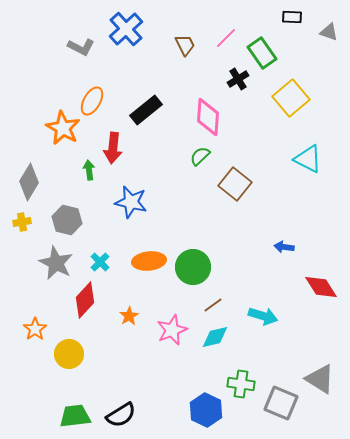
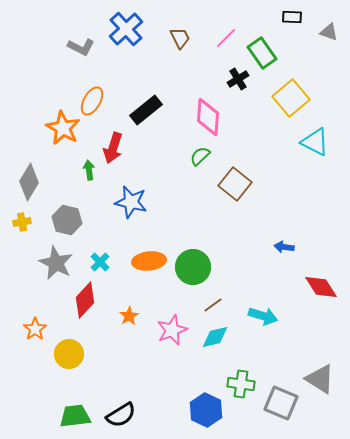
brown trapezoid at (185, 45): moved 5 px left, 7 px up
red arrow at (113, 148): rotated 12 degrees clockwise
cyan triangle at (308, 159): moved 7 px right, 17 px up
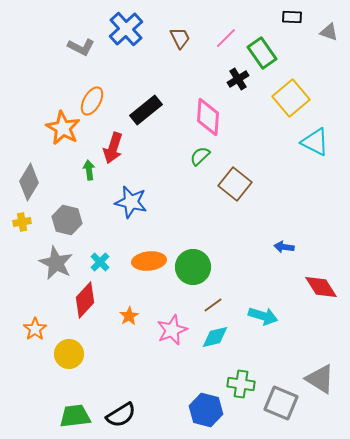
blue hexagon at (206, 410): rotated 12 degrees counterclockwise
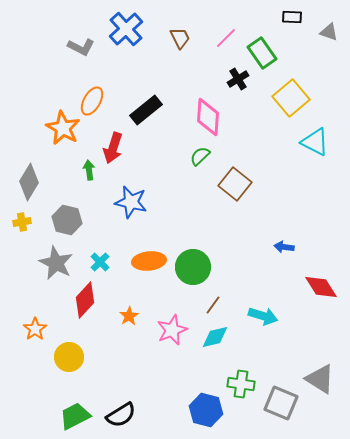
brown line at (213, 305): rotated 18 degrees counterclockwise
yellow circle at (69, 354): moved 3 px down
green trapezoid at (75, 416): rotated 20 degrees counterclockwise
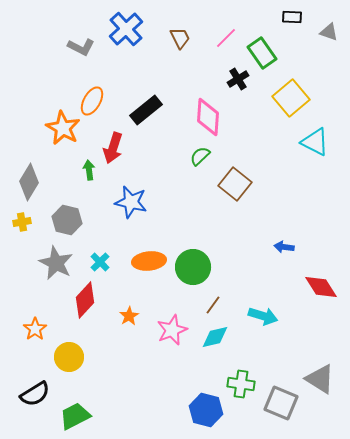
black semicircle at (121, 415): moved 86 px left, 21 px up
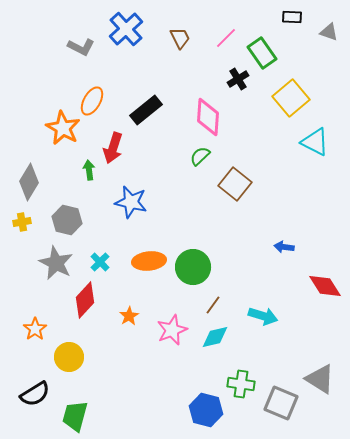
red diamond at (321, 287): moved 4 px right, 1 px up
green trapezoid at (75, 416): rotated 48 degrees counterclockwise
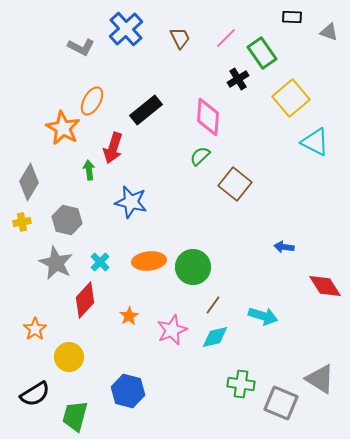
blue hexagon at (206, 410): moved 78 px left, 19 px up
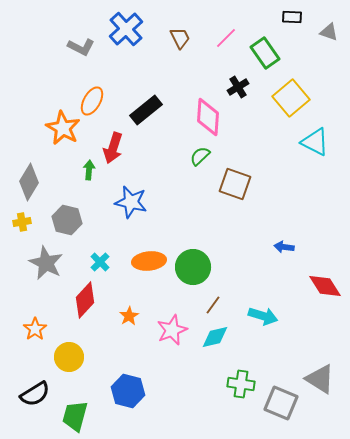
green rectangle at (262, 53): moved 3 px right
black cross at (238, 79): moved 8 px down
green arrow at (89, 170): rotated 12 degrees clockwise
brown square at (235, 184): rotated 20 degrees counterclockwise
gray star at (56, 263): moved 10 px left
